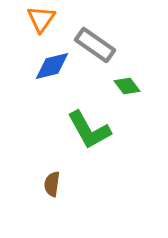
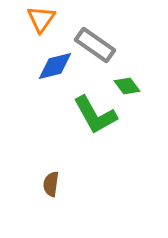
blue diamond: moved 3 px right
green L-shape: moved 6 px right, 15 px up
brown semicircle: moved 1 px left
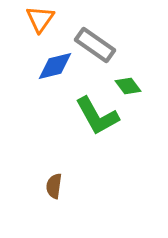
orange triangle: moved 1 px left
green diamond: moved 1 px right
green L-shape: moved 2 px right, 1 px down
brown semicircle: moved 3 px right, 2 px down
